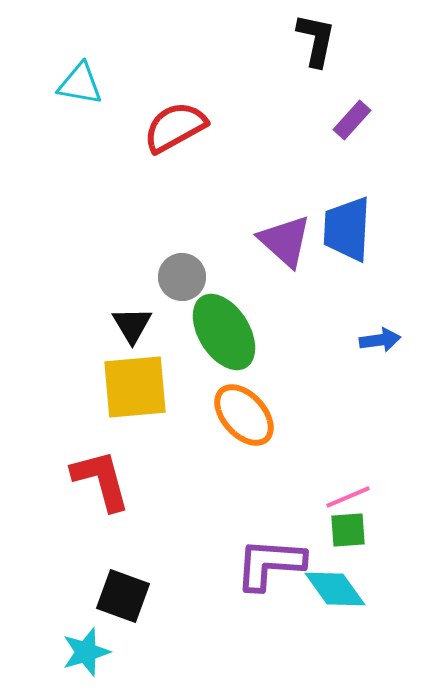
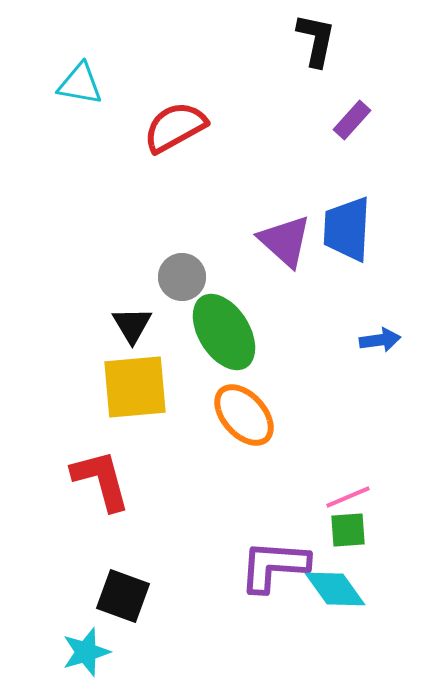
purple L-shape: moved 4 px right, 2 px down
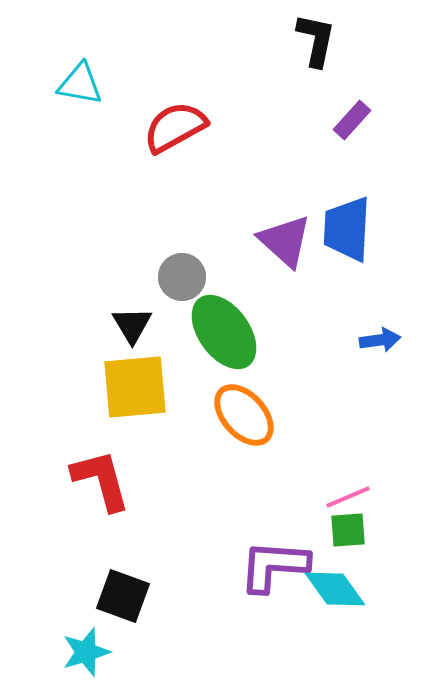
green ellipse: rotated 4 degrees counterclockwise
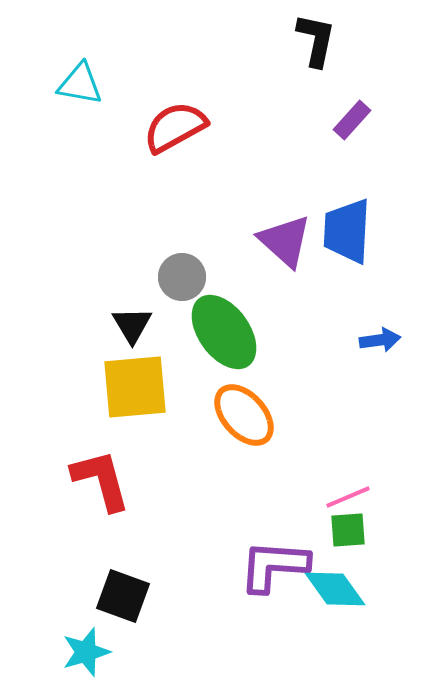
blue trapezoid: moved 2 px down
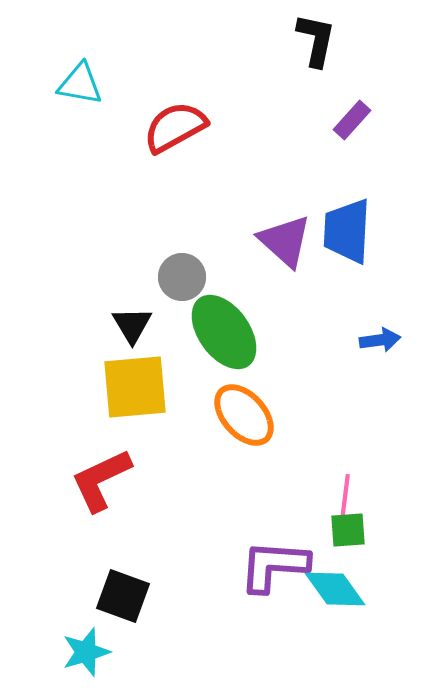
red L-shape: rotated 100 degrees counterclockwise
pink line: moved 3 px left; rotated 60 degrees counterclockwise
